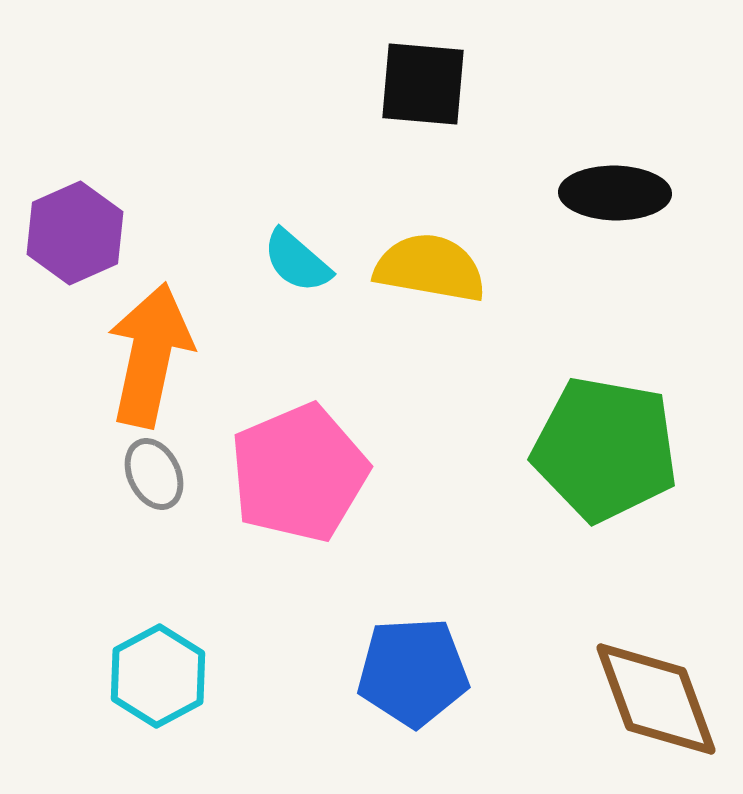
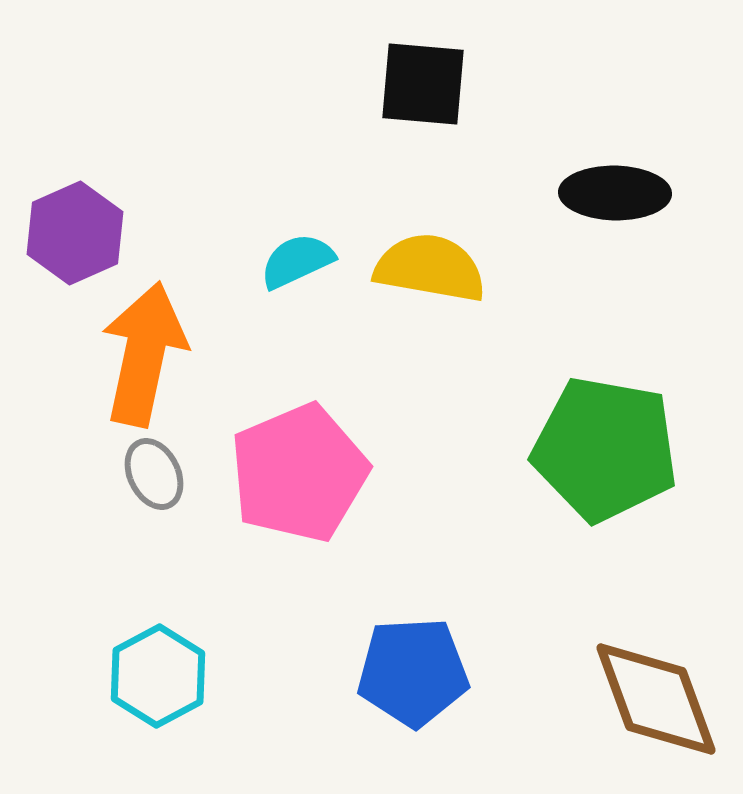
cyan semicircle: rotated 114 degrees clockwise
orange arrow: moved 6 px left, 1 px up
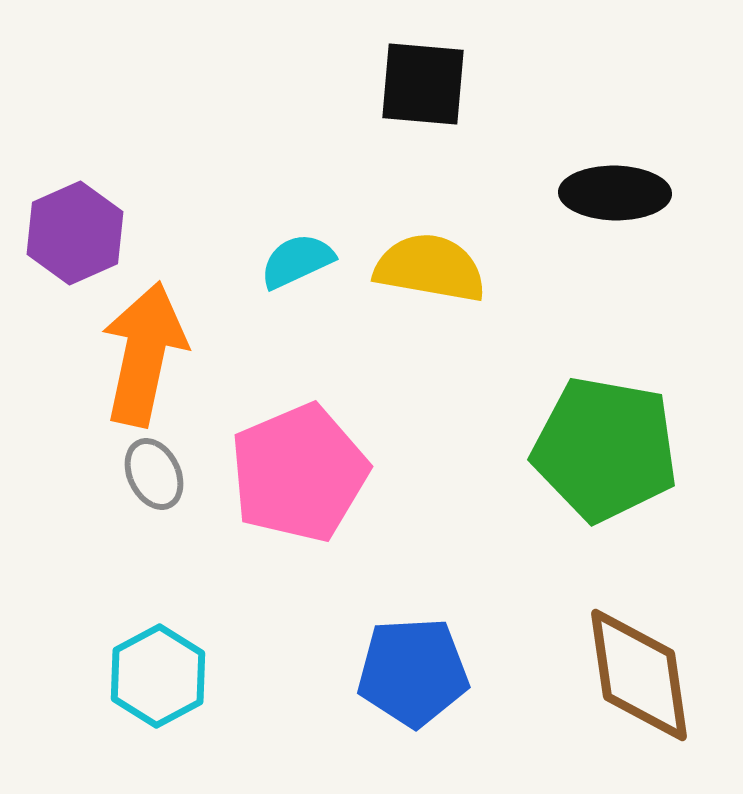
brown diamond: moved 17 px left, 24 px up; rotated 12 degrees clockwise
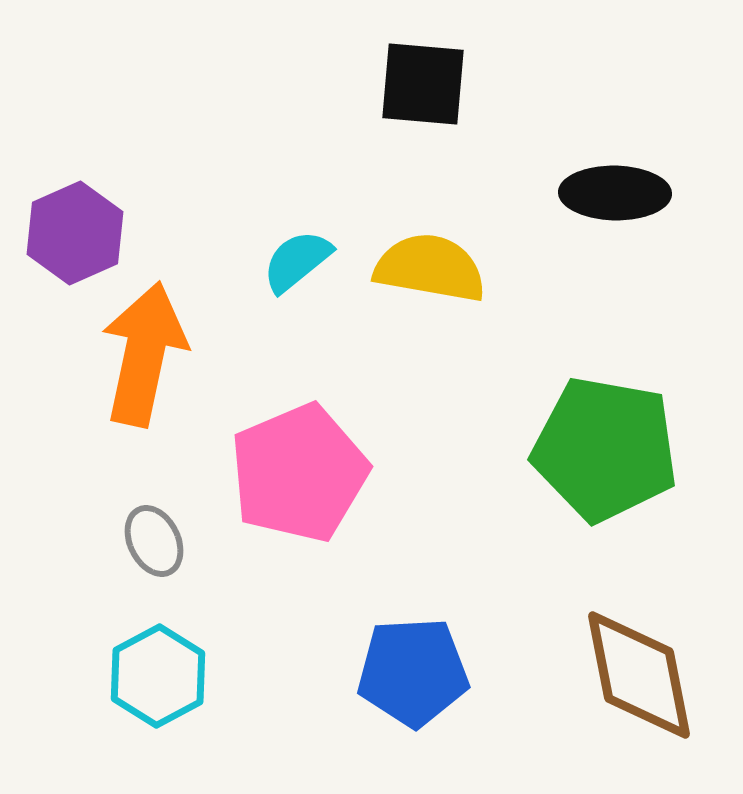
cyan semicircle: rotated 14 degrees counterclockwise
gray ellipse: moved 67 px down
brown diamond: rotated 3 degrees counterclockwise
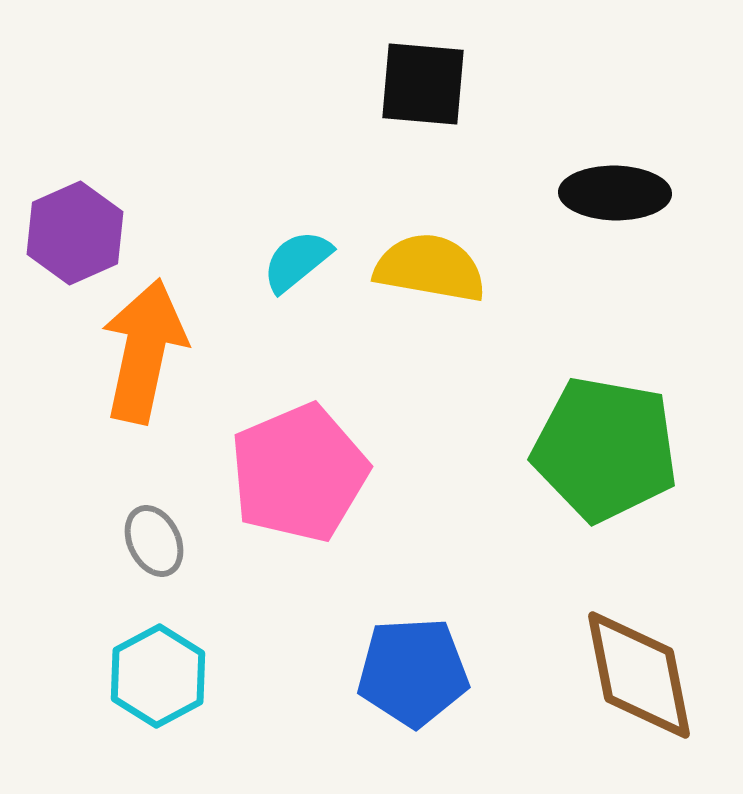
orange arrow: moved 3 px up
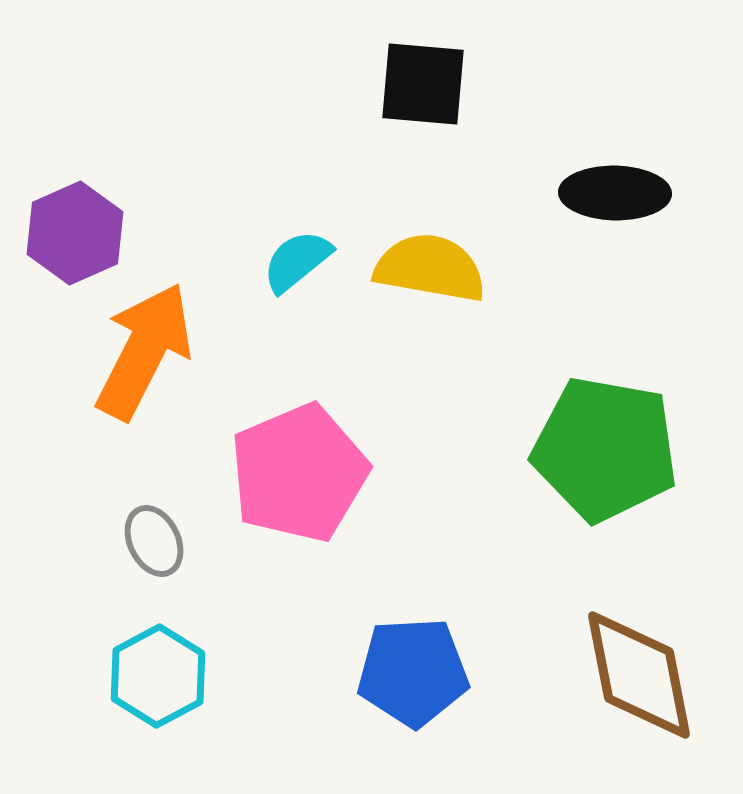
orange arrow: rotated 15 degrees clockwise
